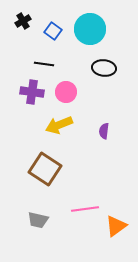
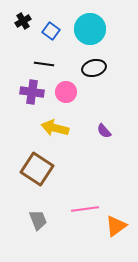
blue square: moved 2 px left
black ellipse: moved 10 px left; rotated 20 degrees counterclockwise
yellow arrow: moved 4 px left, 3 px down; rotated 36 degrees clockwise
purple semicircle: rotated 49 degrees counterclockwise
brown square: moved 8 px left
gray trapezoid: rotated 125 degrees counterclockwise
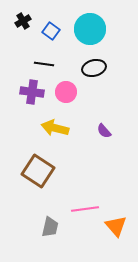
brown square: moved 1 px right, 2 px down
gray trapezoid: moved 12 px right, 7 px down; rotated 35 degrees clockwise
orange triangle: rotated 35 degrees counterclockwise
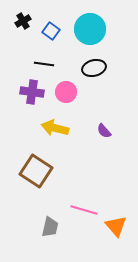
brown square: moved 2 px left
pink line: moved 1 px left, 1 px down; rotated 24 degrees clockwise
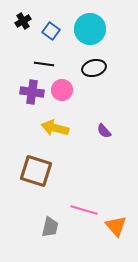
pink circle: moved 4 px left, 2 px up
brown square: rotated 16 degrees counterclockwise
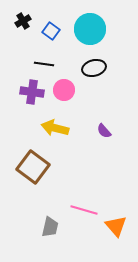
pink circle: moved 2 px right
brown square: moved 3 px left, 4 px up; rotated 20 degrees clockwise
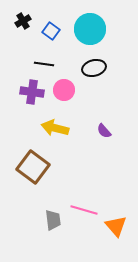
gray trapezoid: moved 3 px right, 7 px up; rotated 20 degrees counterclockwise
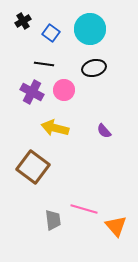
blue square: moved 2 px down
purple cross: rotated 20 degrees clockwise
pink line: moved 1 px up
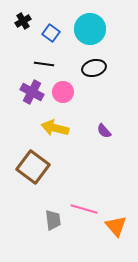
pink circle: moved 1 px left, 2 px down
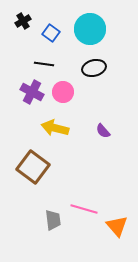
purple semicircle: moved 1 px left
orange triangle: moved 1 px right
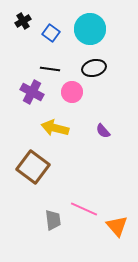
black line: moved 6 px right, 5 px down
pink circle: moved 9 px right
pink line: rotated 8 degrees clockwise
